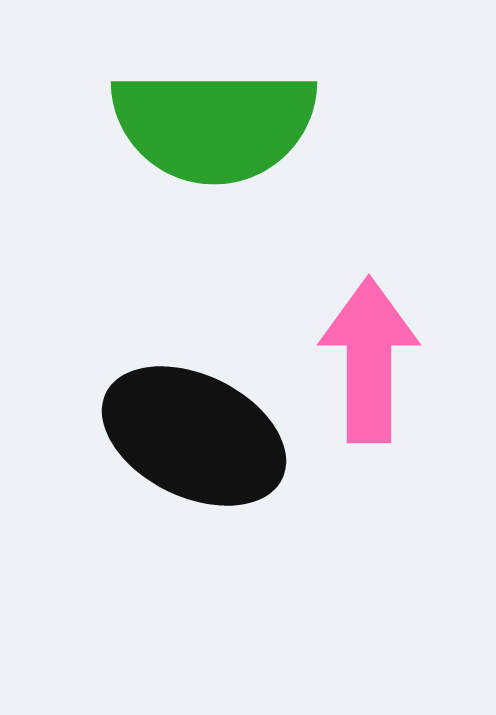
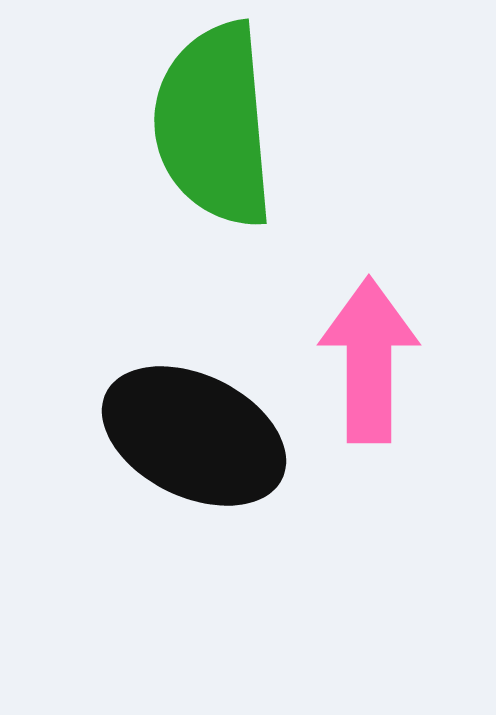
green semicircle: rotated 85 degrees clockwise
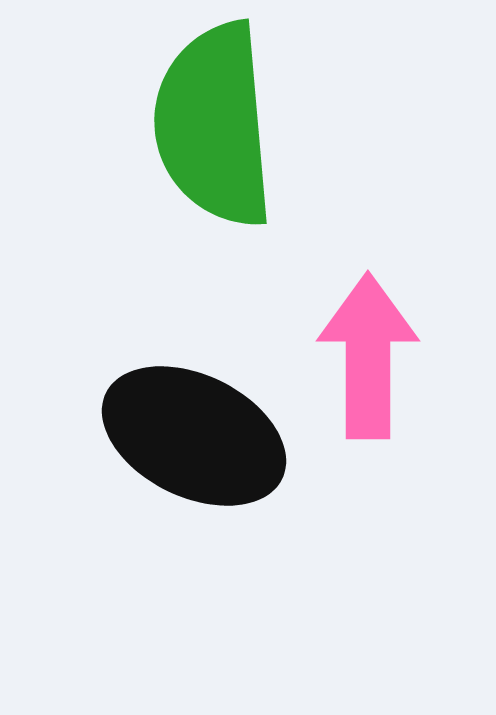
pink arrow: moved 1 px left, 4 px up
